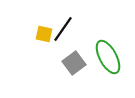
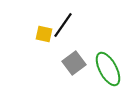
black line: moved 4 px up
green ellipse: moved 12 px down
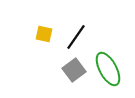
black line: moved 13 px right, 12 px down
gray square: moved 7 px down
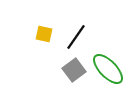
green ellipse: rotated 16 degrees counterclockwise
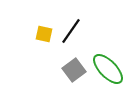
black line: moved 5 px left, 6 px up
